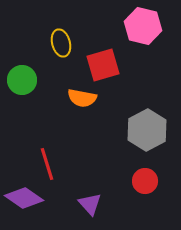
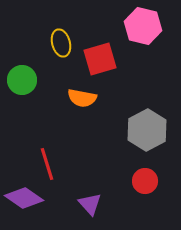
red square: moved 3 px left, 6 px up
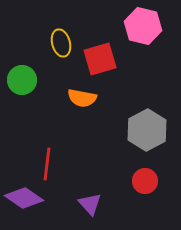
red line: rotated 24 degrees clockwise
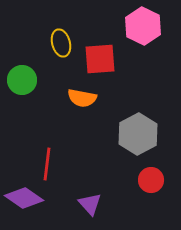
pink hexagon: rotated 12 degrees clockwise
red square: rotated 12 degrees clockwise
gray hexagon: moved 9 px left, 4 px down
red circle: moved 6 px right, 1 px up
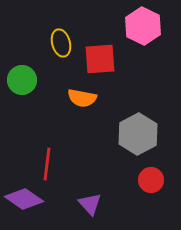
purple diamond: moved 1 px down
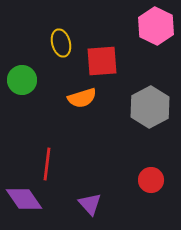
pink hexagon: moved 13 px right
red square: moved 2 px right, 2 px down
orange semicircle: rotated 28 degrees counterclockwise
gray hexagon: moved 12 px right, 27 px up
purple diamond: rotated 21 degrees clockwise
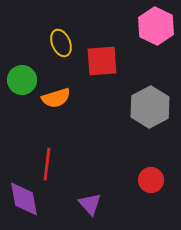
yellow ellipse: rotated 8 degrees counterclockwise
orange semicircle: moved 26 px left
purple diamond: rotated 24 degrees clockwise
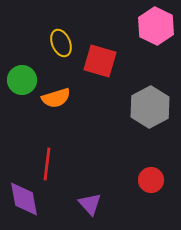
red square: moved 2 px left; rotated 20 degrees clockwise
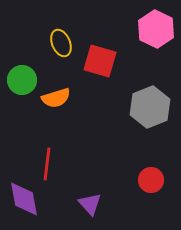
pink hexagon: moved 3 px down
gray hexagon: rotated 6 degrees clockwise
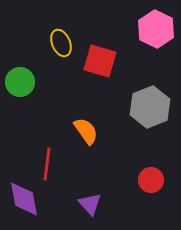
green circle: moved 2 px left, 2 px down
orange semicircle: moved 30 px right, 33 px down; rotated 108 degrees counterclockwise
